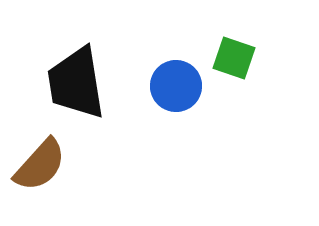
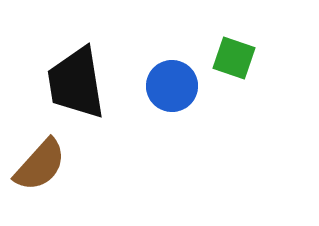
blue circle: moved 4 px left
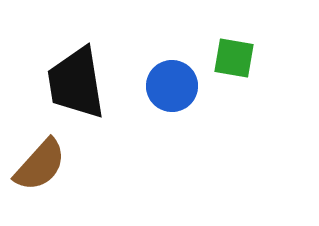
green square: rotated 9 degrees counterclockwise
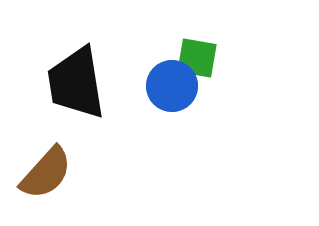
green square: moved 37 px left
brown semicircle: moved 6 px right, 8 px down
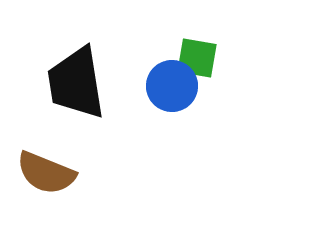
brown semicircle: rotated 70 degrees clockwise
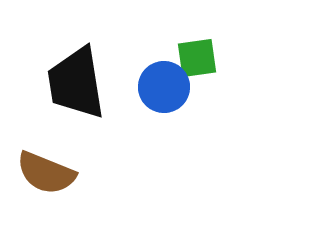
green square: rotated 18 degrees counterclockwise
blue circle: moved 8 px left, 1 px down
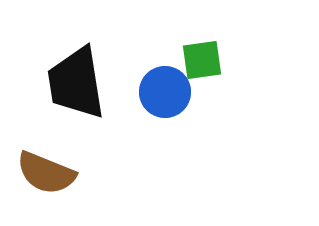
green square: moved 5 px right, 2 px down
blue circle: moved 1 px right, 5 px down
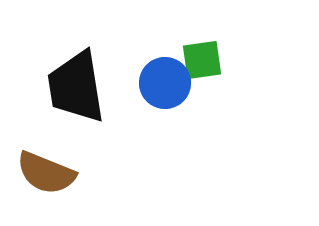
black trapezoid: moved 4 px down
blue circle: moved 9 px up
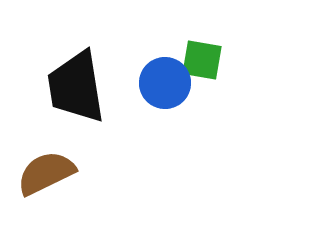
green square: rotated 18 degrees clockwise
brown semicircle: rotated 132 degrees clockwise
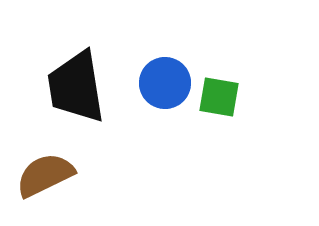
green square: moved 17 px right, 37 px down
brown semicircle: moved 1 px left, 2 px down
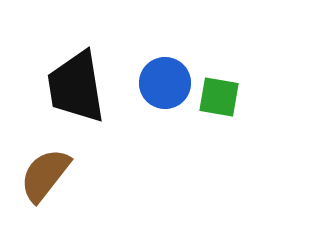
brown semicircle: rotated 26 degrees counterclockwise
